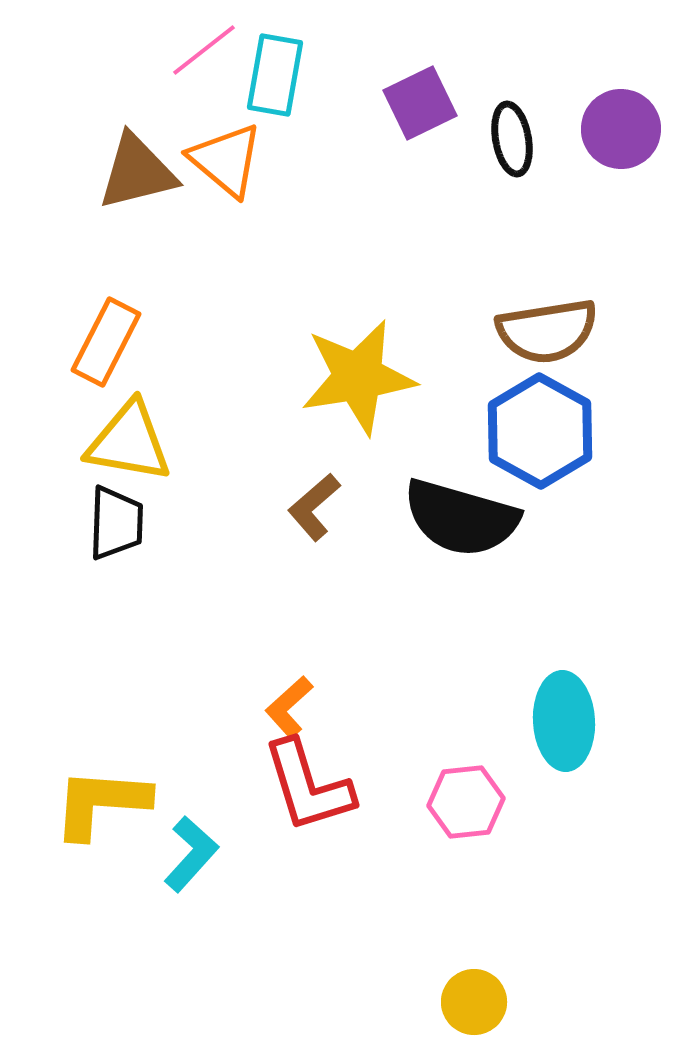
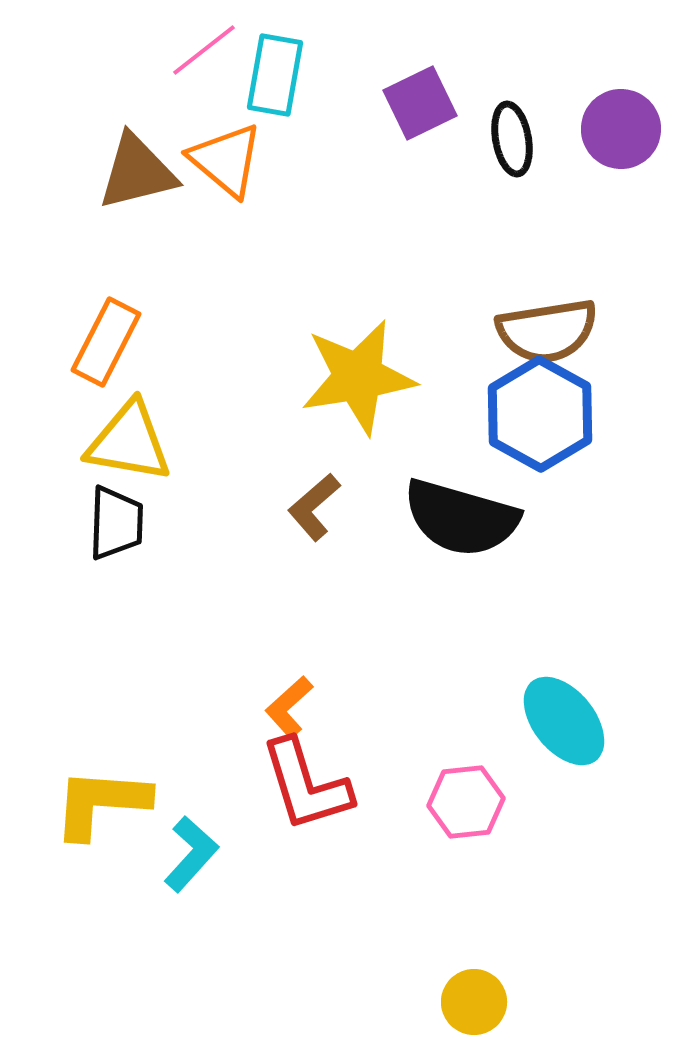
blue hexagon: moved 17 px up
cyan ellipse: rotated 36 degrees counterclockwise
red L-shape: moved 2 px left, 1 px up
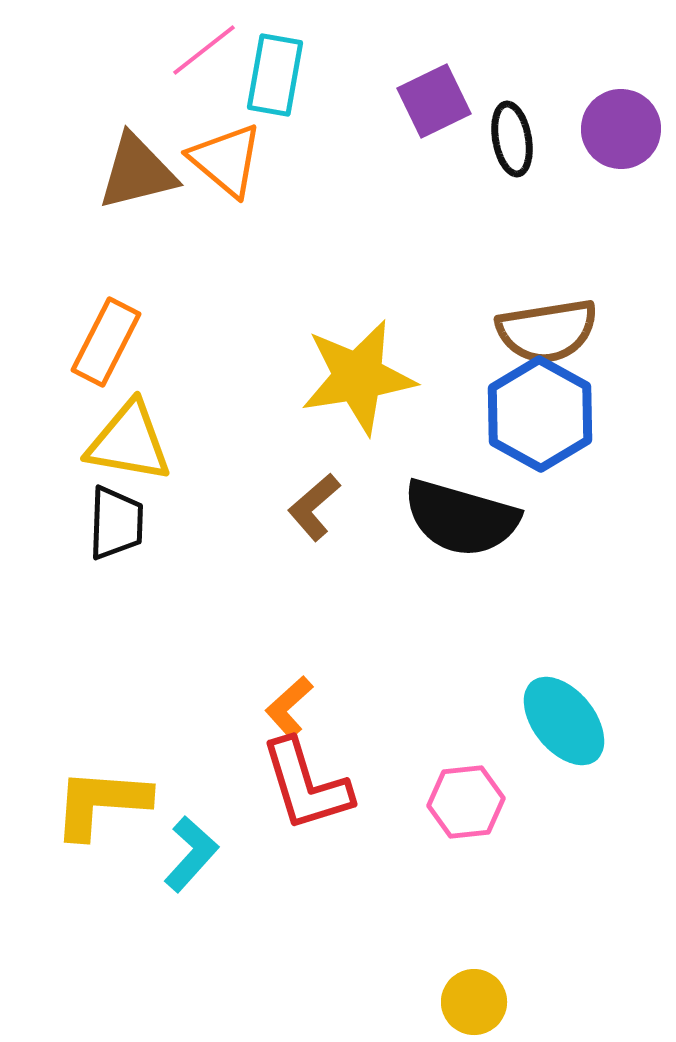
purple square: moved 14 px right, 2 px up
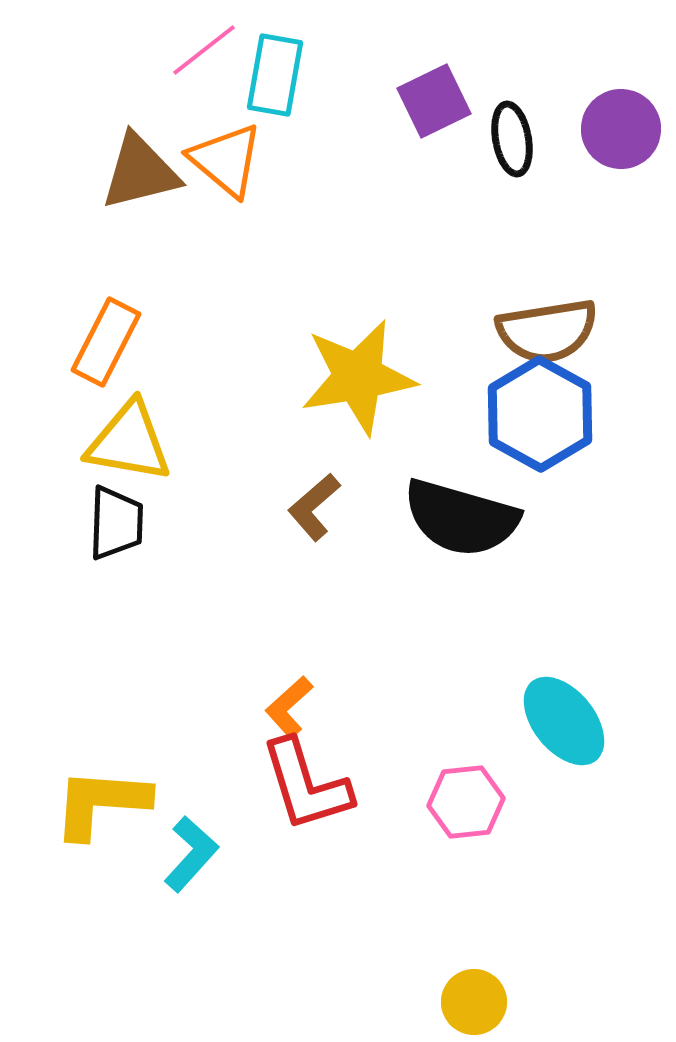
brown triangle: moved 3 px right
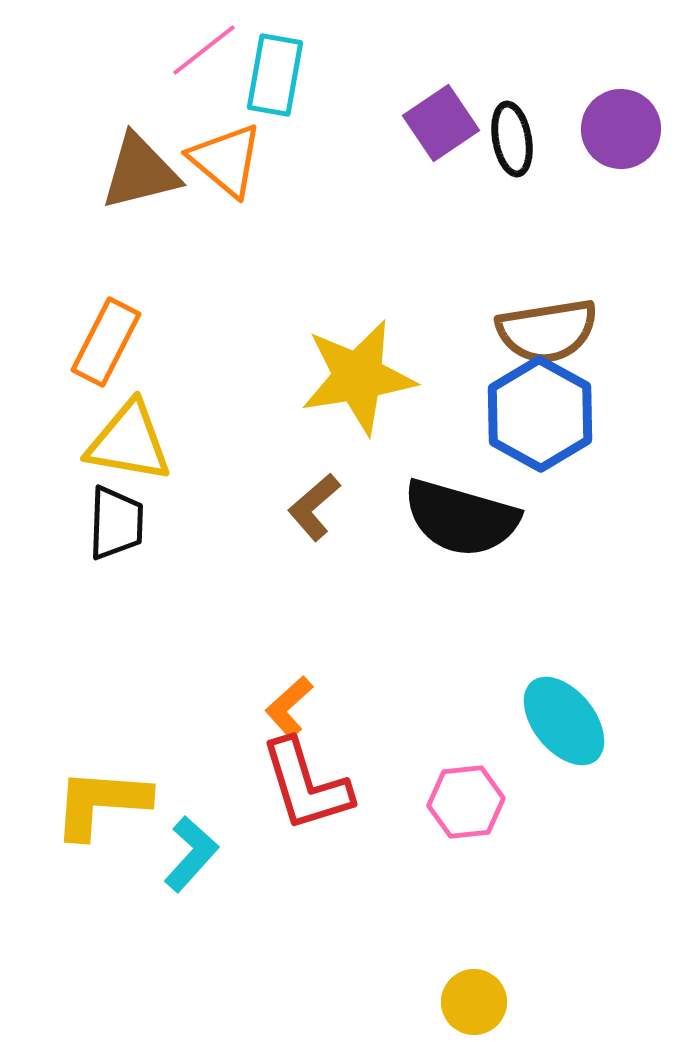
purple square: moved 7 px right, 22 px down; rotated 8 degrees counterclockwise
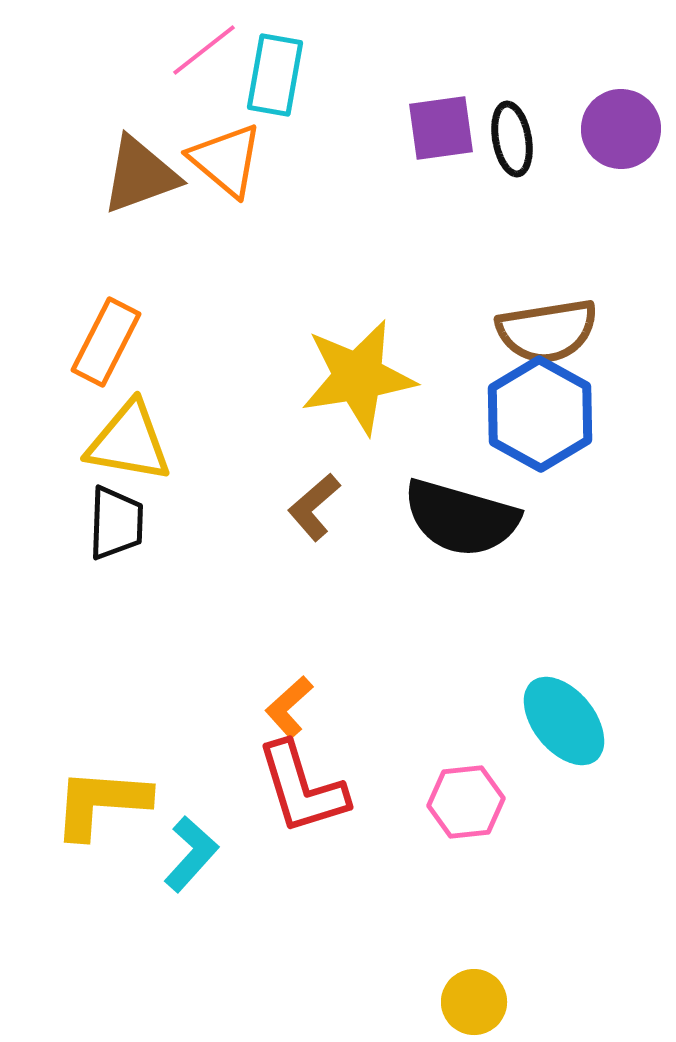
purple square: moved 5 px down; rotated 26 degrees clockwise
brown triangle: moved 3 px down; rotated 6 degrees counterclockwise
red L-shape: moved 4 px left, 3 px down
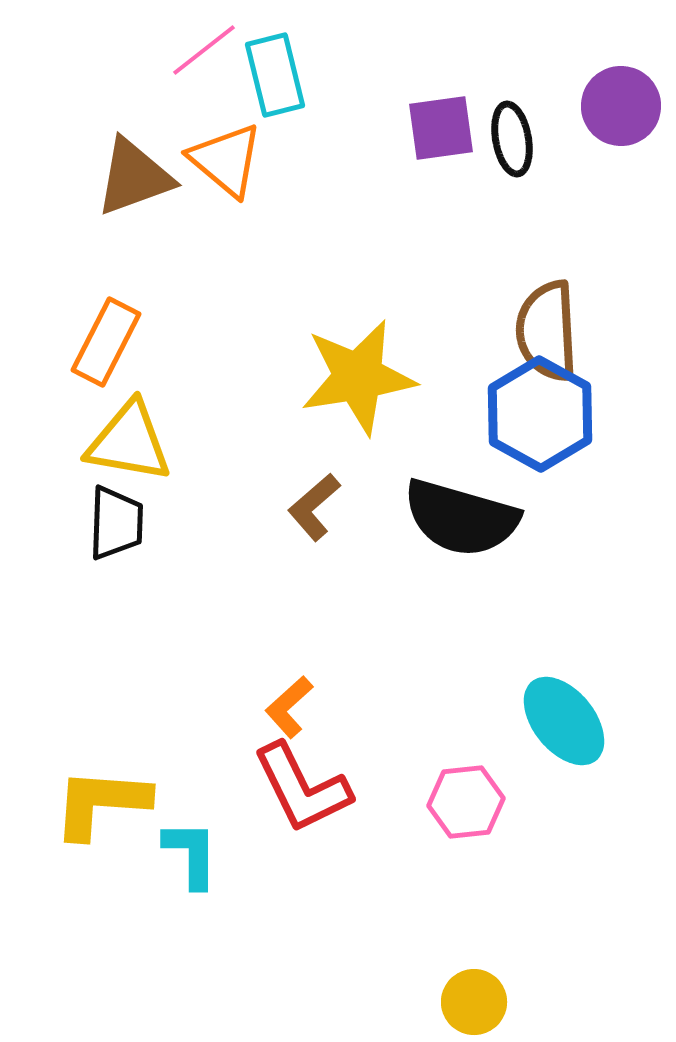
cyan rectangle: rotated 24 degrees counterclockwise
purple circle: moved 23 px up
brown triangle: moved 6 px left, 2 px down
brown semicircle: rotated 96 degrees clockwise
red L-shape: rotated 9 degrees counterclockwise
cyan L-shape: rotated 42 degrees counterclockwise
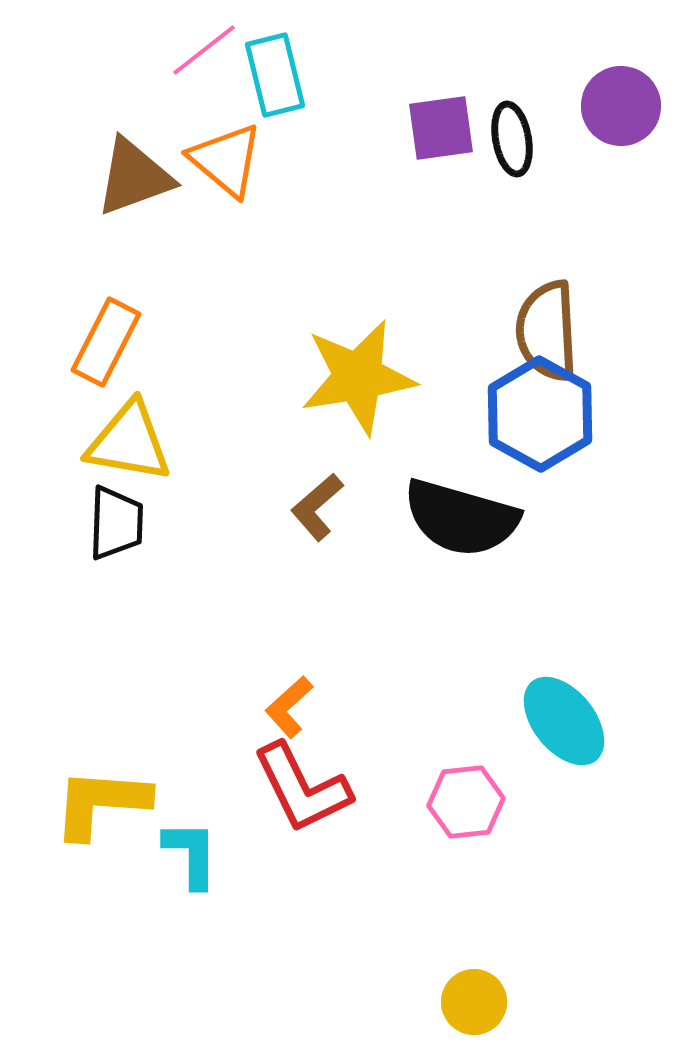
brown L-shape: moved 3 px right
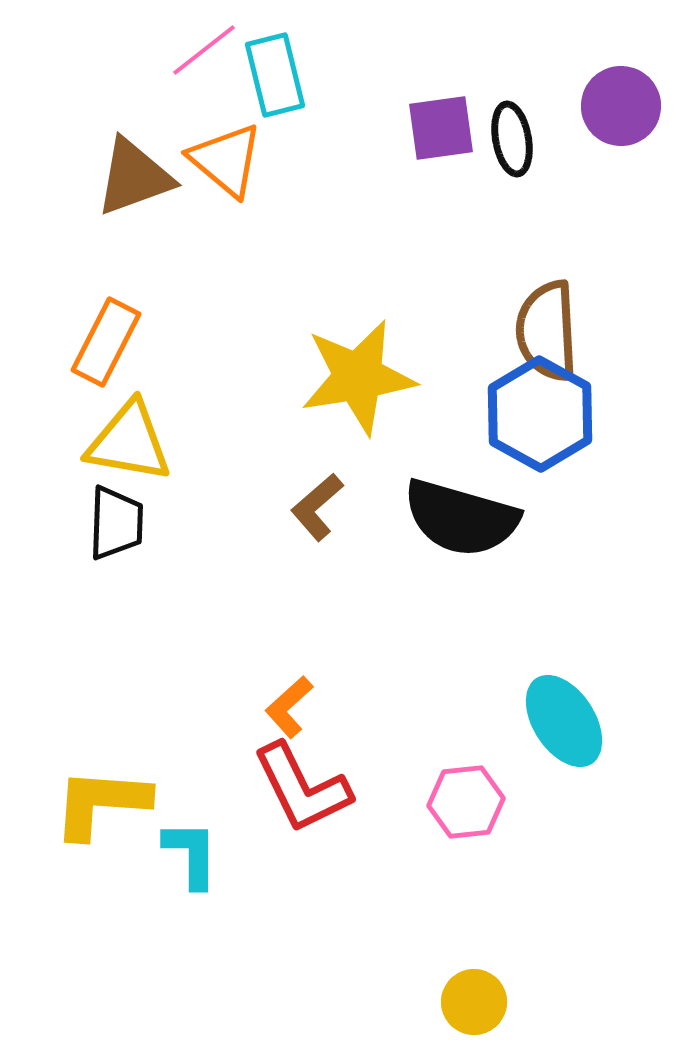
cyan ellipse: rotated 6 degrees clockwise
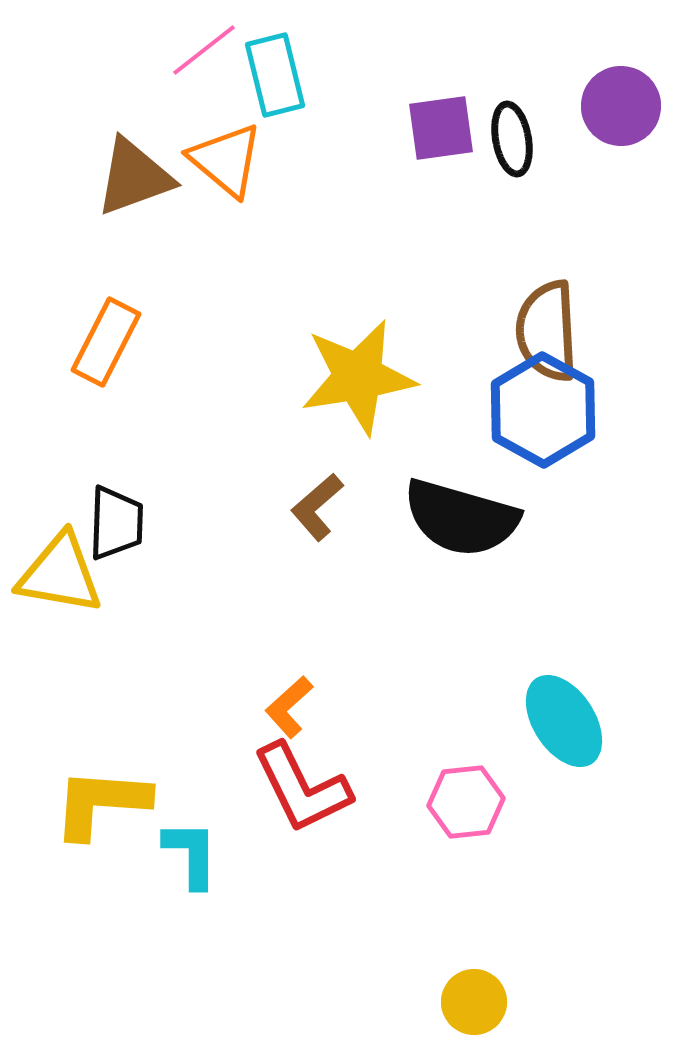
blue hexagon: moved 3 px right, 4 px up
yellow triangle: moved 69 px left, 132 px down
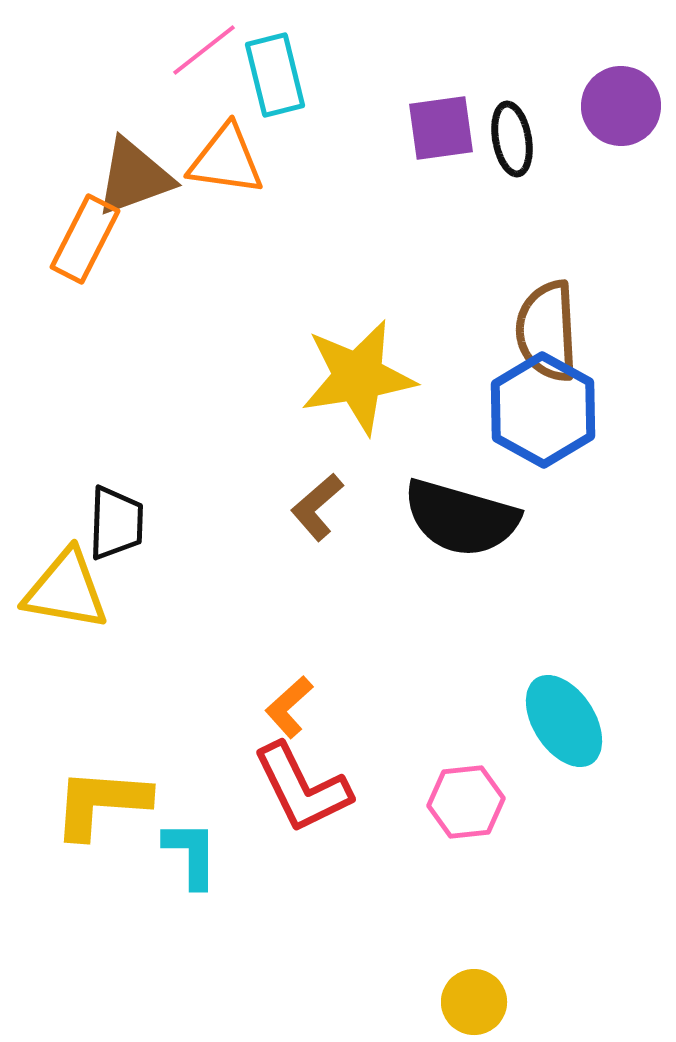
orange triangle: rotated 32 degrees counterclockwise
orange rectangle: moved 21 px left, 103 px up
yellow triangle: moved 6 px right, 16 px down
